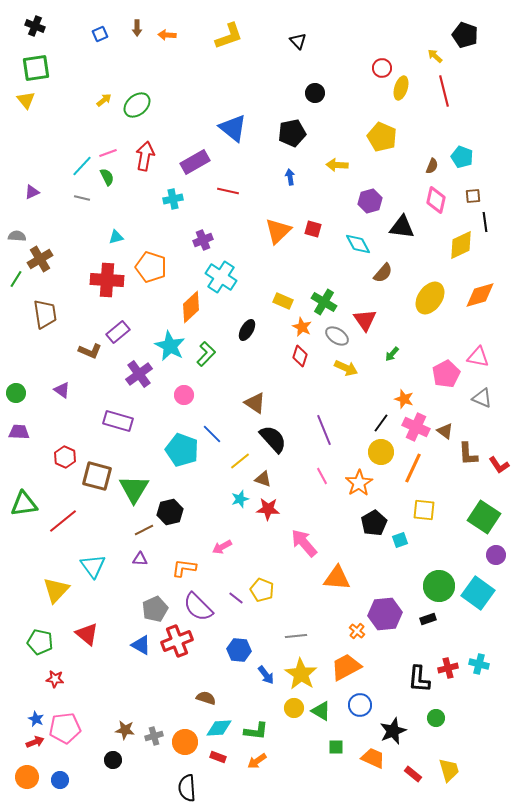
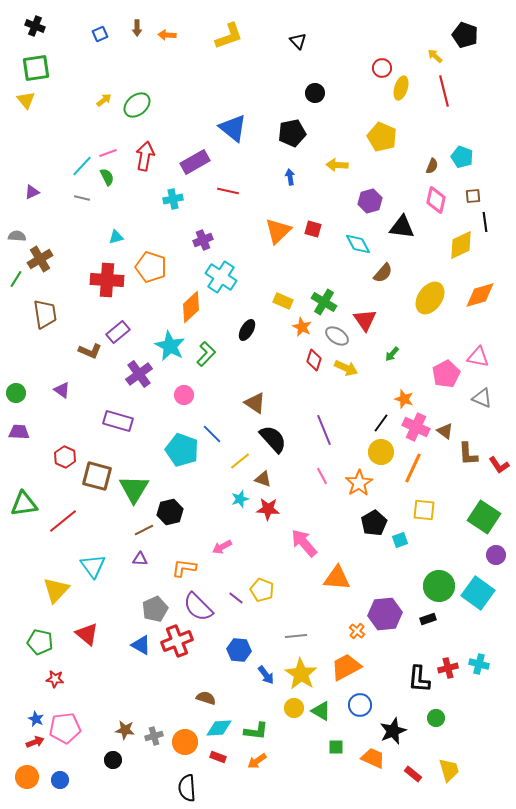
red diamond at (300, 356): moved 14 px right, 4 px down
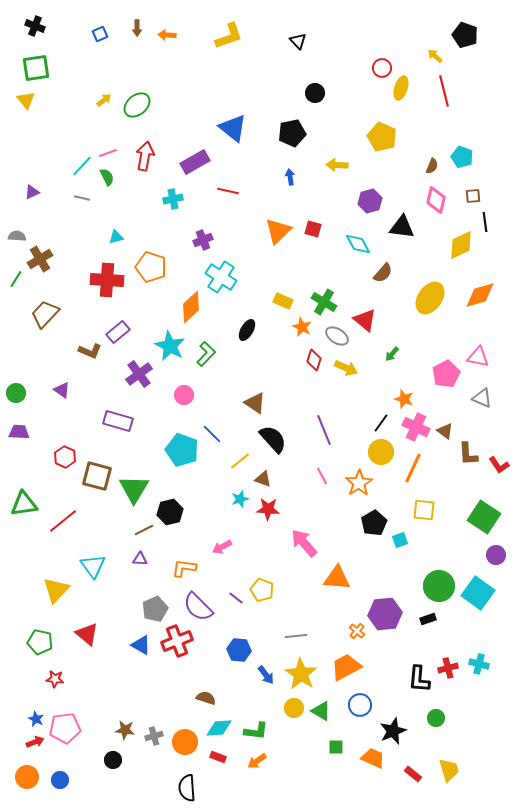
brown trapezoid at (45, 314): rotated 128 degrees counterclockwise
red triangle at (365, 320): rotated 15 degrees counterclockwise
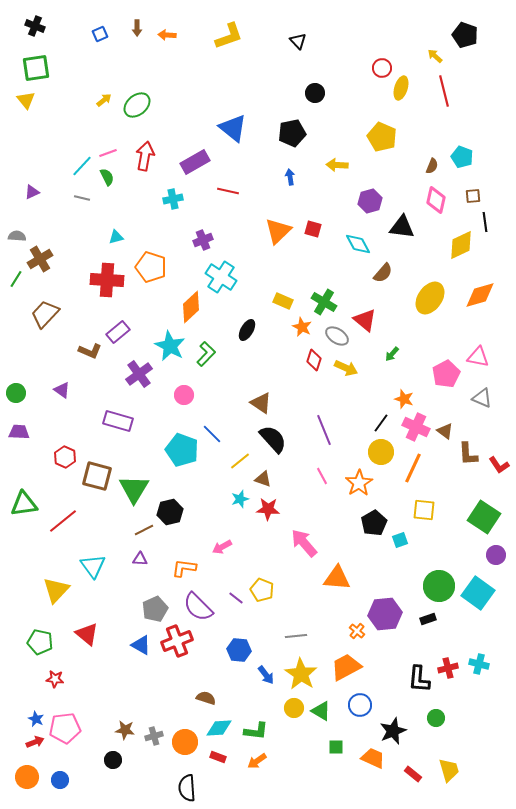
brown triangle at (255, 403): moved 6 px right
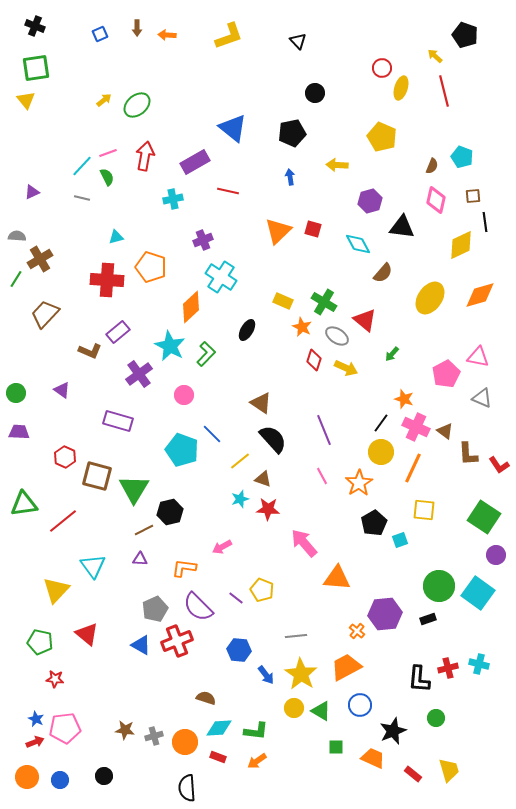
black circle at (113, 760): moved 9 px left, 16 px down
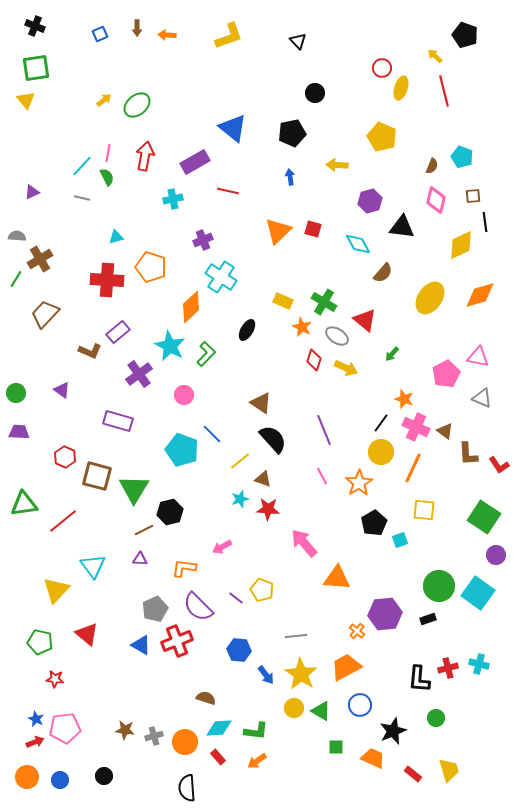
pink line at (108, 153): rotated 60 degrees counterclockwise
red rectangle at (218, 757): rotated 28 degrees clockwise
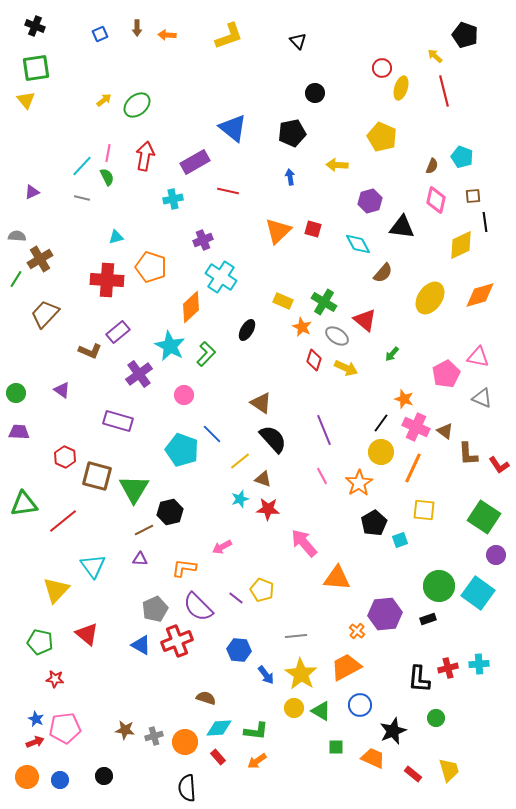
cyan cross at (479, 664): rotated 18 degrees counterclockwise
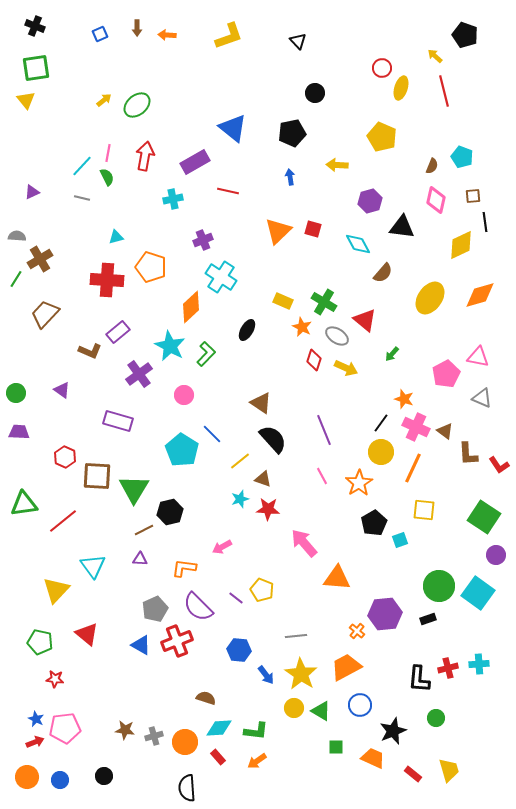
cyan pentagon at (182, 450): rotated 12 degrees clockwise
brown square at (97, 476): rotated 12 degrees counterclockwise
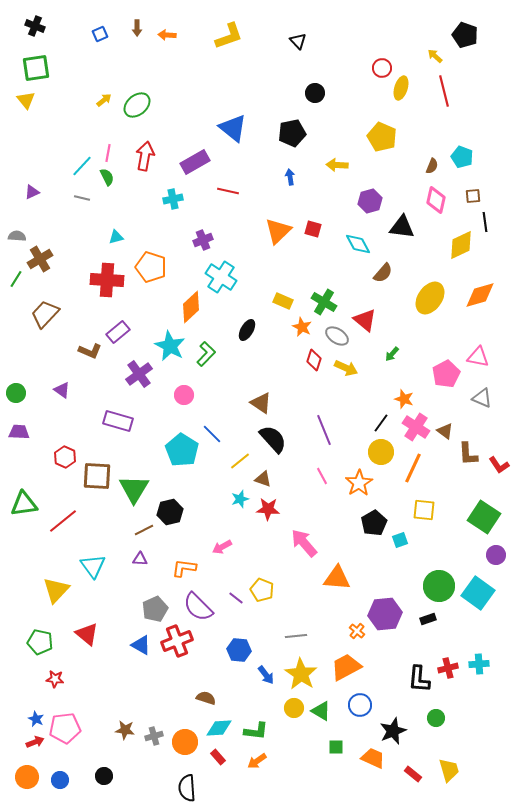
pink cross at (416, 427): rotated 8 degrees clockwise
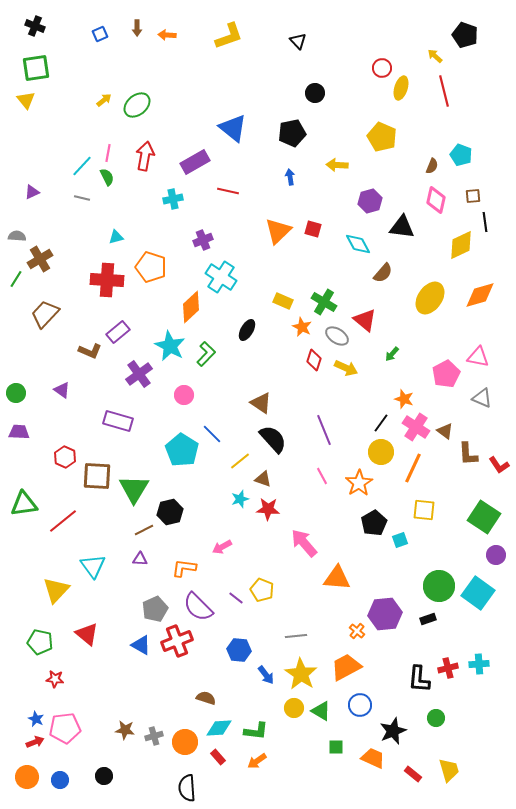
cyan pentagon at (462, 157): moved 1 px left, 2 px up
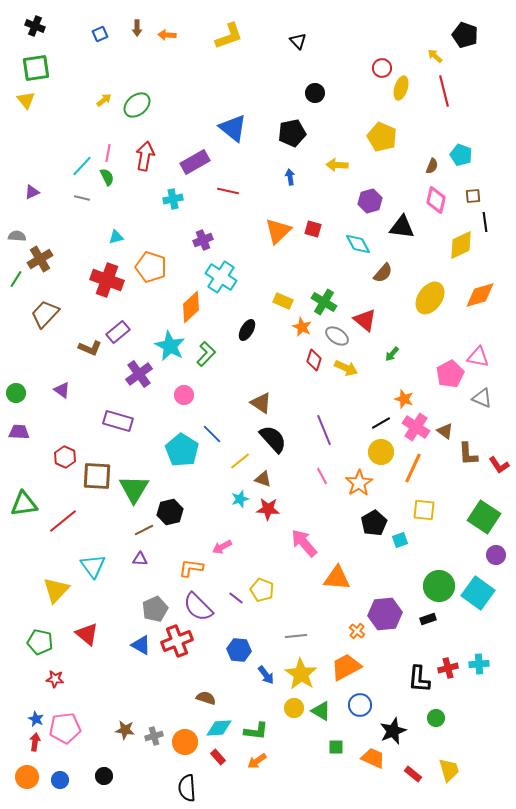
red cross at (107, 280): rotated 16 degrees clockwise
brown L-shape at (90, 351): moved 3 px up
pink pentagon at (446, 374): moved 4 px right
black line at (381, 423): rotated 24 degrees clockwise
orange L-shape at (184, 568): moved 7 px right
red arrow at (35, 742): rotated 60 degrees counterclockwise
